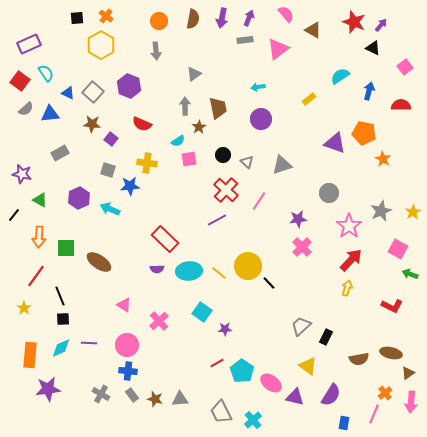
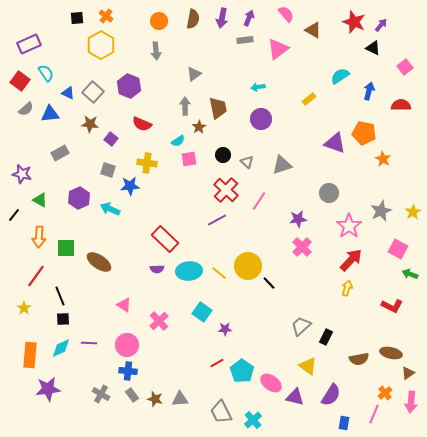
brown star at (92, 124): moved 2 px left
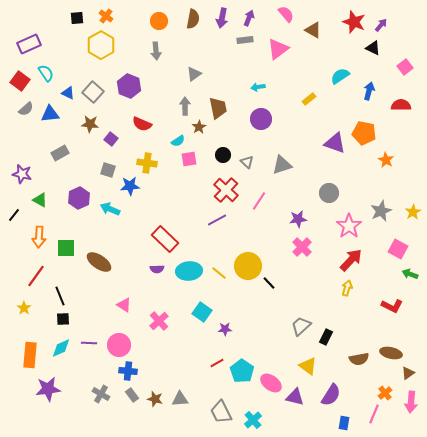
orange star at (383, 159): moved 3 px right, 1 px down
pink circle at (127, 345): moved 8 px left
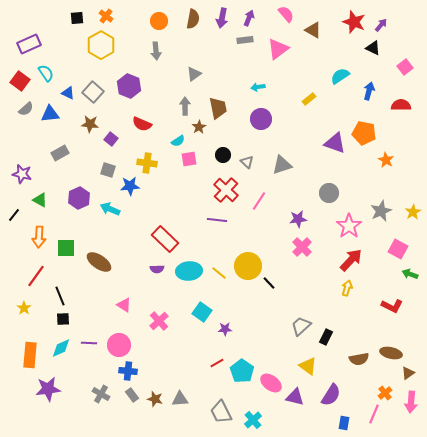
purple line at (217, 220): rotated 36 degrees clockwise
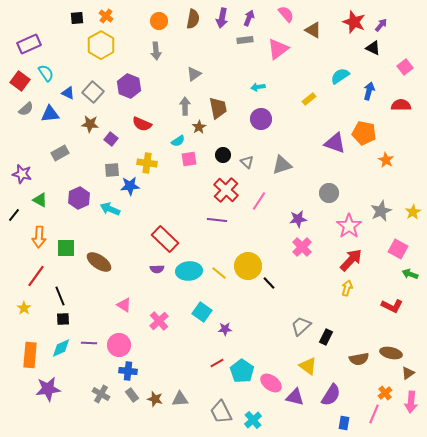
gray square at (108, 170): moved 4 px right; rotated 21 degrees counterclockwise
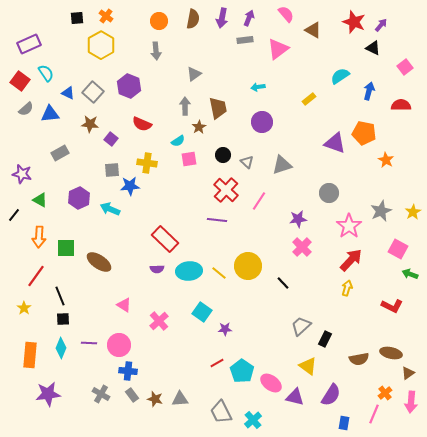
purple circle at (261, 119): moved 1 px right, 3 px down
black line at (269, 283): moved 14 px right
black rectangle at (326, 337): moved 1 px left, 2 px down
cyan diamond at (61, 348): rotated 45 degrees counterclockwise
purple star at (48, 389): moved 5 px down
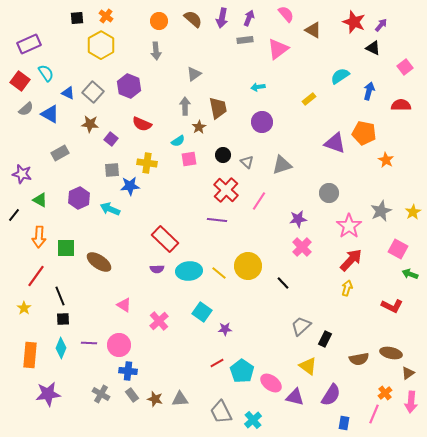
brown semicircle at (193, 19): rotated 60 degrees counterclockwise
blue triangle at (50, 114): rotated 36 degrees clockwise
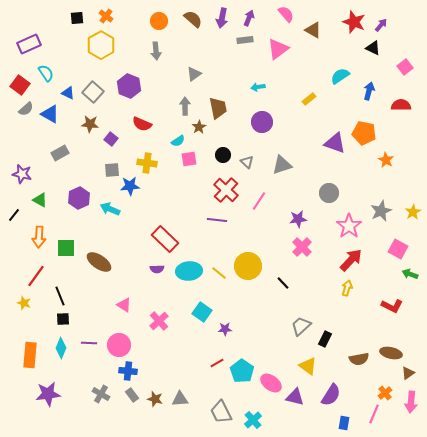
red square at (20, 81): moved 4 px down
yellow star at (24, 308): moved 5 px up; rotated 16 degrees counterclockwise
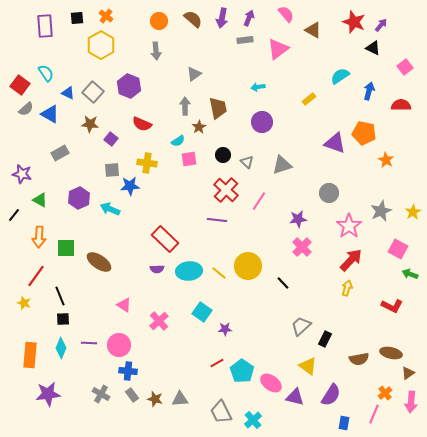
purple rectangle at (29, 44): moved 16 px right, 18 px up; rotated 70 degrees counterclockwise
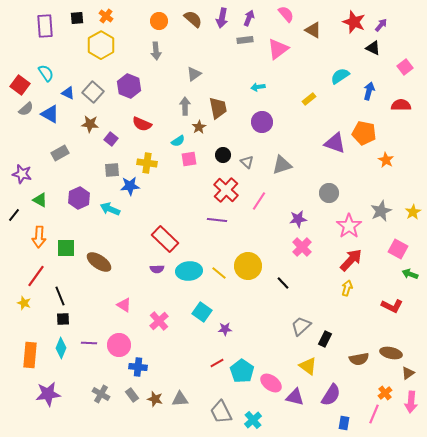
blue cross at (128, 371): moved 10 px right, 4 px up
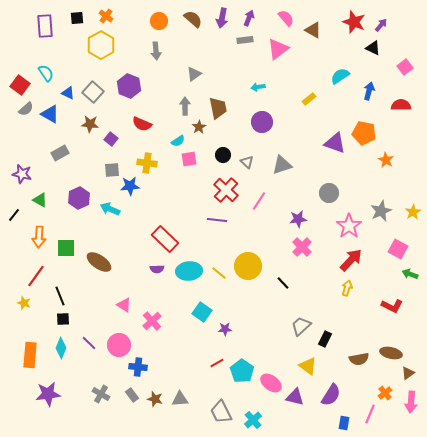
pink semicircle at (286, 14): moved 4 px down
pink cross at (159, 321): moved 7 px left
purple line at (89, 343): rotated 42 degrees clockwise
pink line at (374, 414): moved 4 px left
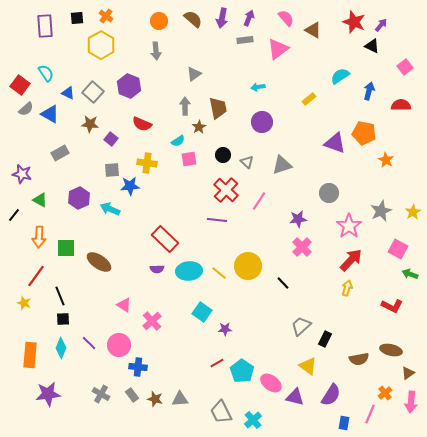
black triangle at (373, 48): moved 1 px left, 2 px up
brown ellipse at (391, 353): moved 3 px up
